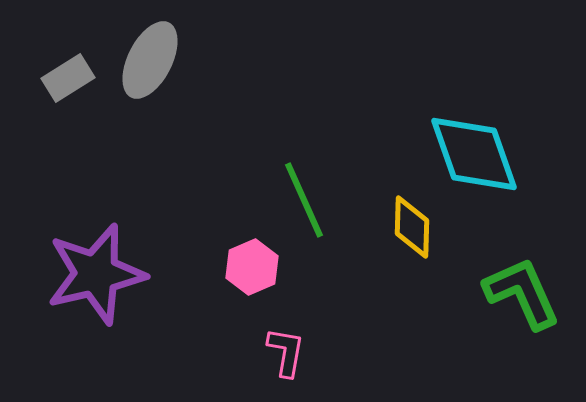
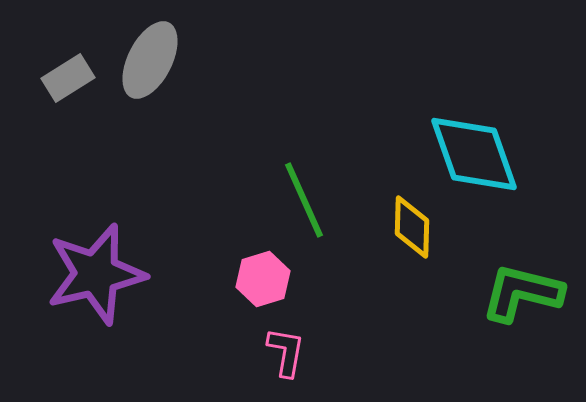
pink hexagon: moved 11 px right, 12 px down; rotated 6 degrees clockwise
green L-shape: rotated 52 degrees counterclockwise
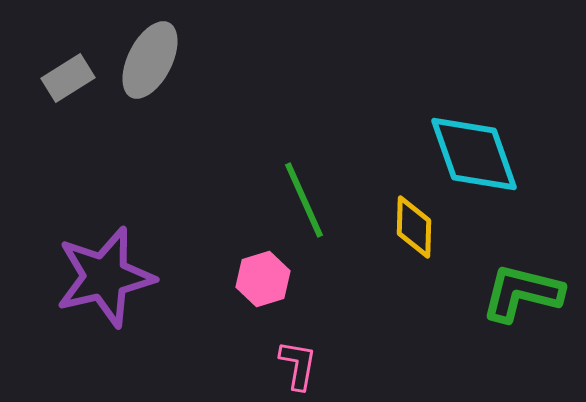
yellow diamond: moved 2 px right
purple star: moved 9 px right, 3 px down
pink L-shape: moved 12 px right, 13 px down
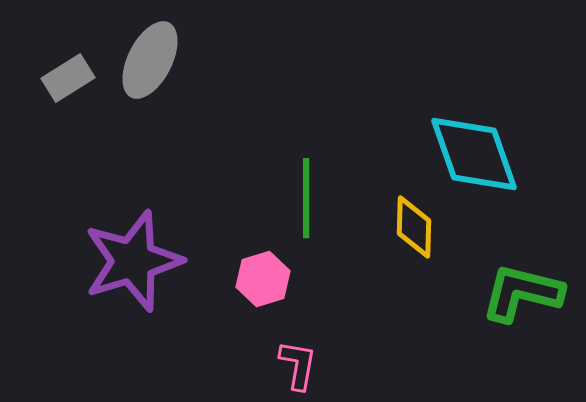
green line: moved 2 px right, 2 px up; rotated 24 degrees clockwise
purple star: moved 28 px right, 16 px up; rotated 4 degrees counterclockwise
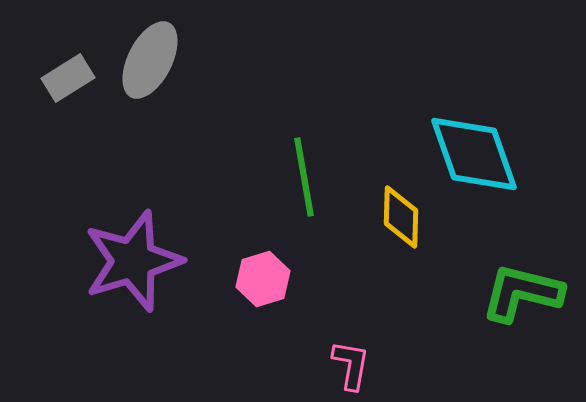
green line: moved 2 px left, 21 px up; rotated 10 degrees counterclockwise
yellow diamond: moved 13 px left, 10 px up
pink L-shape: moved 53 px right
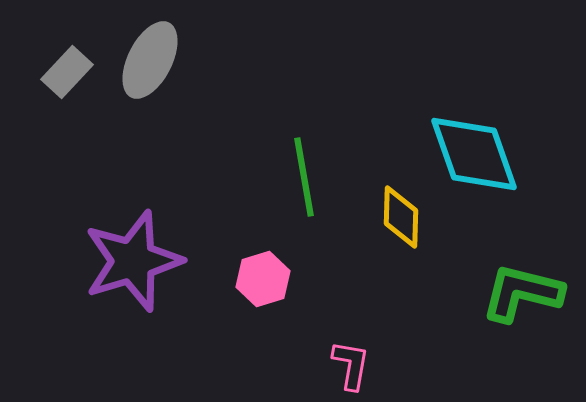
gray rectangle: moved 1 px left, 6 px up; rotated 15 degrees counterclockwise
